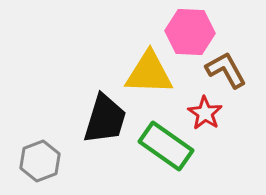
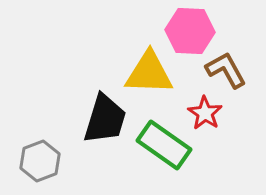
pink hexagon: moved 1 px up
green rectangle: moved 2 px left, 1 px up
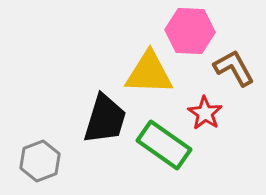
brown L-shape: moved 8 px right, 2 px up
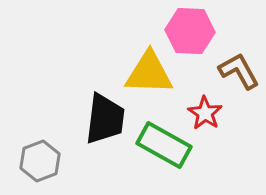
brown L-shape: moved 5 px right, 3 px down
black trapezoid: rotated 10 degrees counterclockwise
green rectangle: rotated 6 degrees counterclockwise
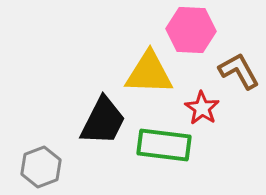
pink hexagon: moved 1 px right, 1 px up
red star: moved 3 px left, 5 px up
black trapezoid: moved 2 px left, 2 px down; rotated 20 degrees clockwise
green rectangle: rotated 22 degrees counterclockwise
gray hexagon: moved 1 px right, 6 px down
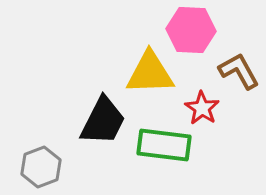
yellow triangle: moved 1 px right; rotated 4 degrees counterclockwise
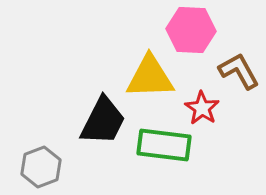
yellow triangle: moved 4 px down
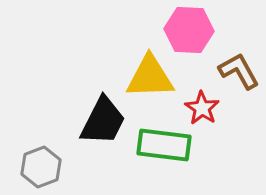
pink hexagon: moved 2 px left
